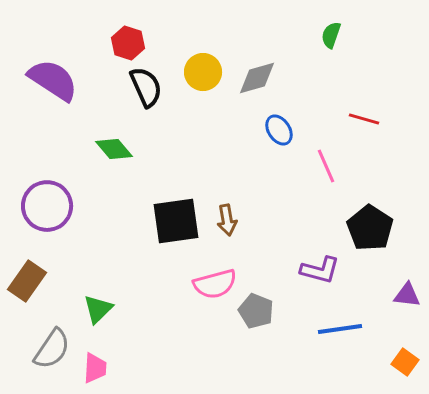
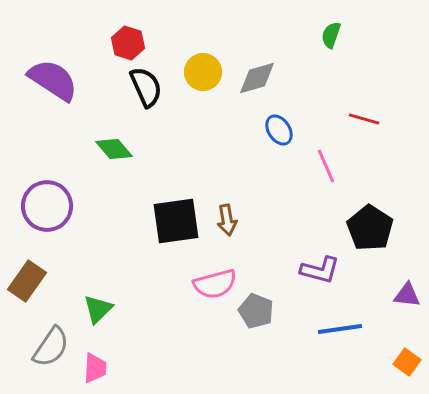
gray semicircle: moved 1 px left, 2 px up
orange square: moved 2 px right
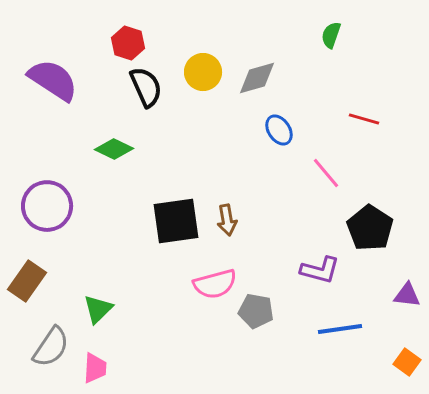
green diamond: rotated 24 degrees counterclockwise
pink line: moved 7 px down; rotated 16 degrees counterclockwise
gray pentagon: rotated 12 degrees counterclockwise
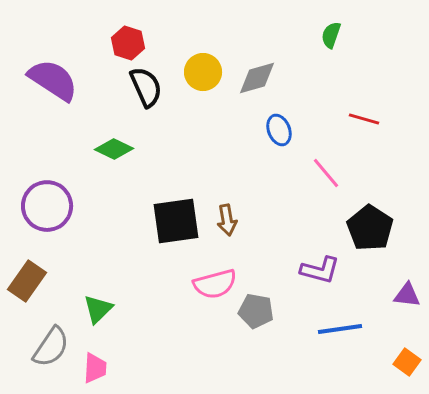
blue ellipse: rotated 12 degrees clockwise
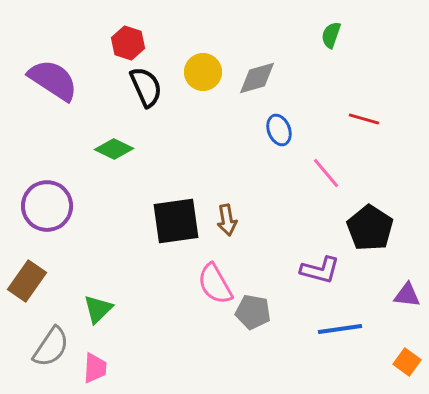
pink semicircle: rotated 75 degrees clockwise
gray pentagon: moved 3 px left, 1 px down
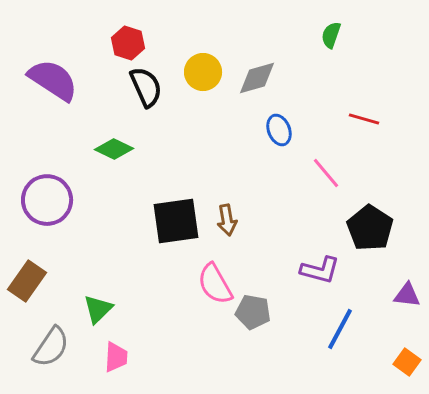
purple circle: moved 6 px up
blue line: rotated 54 degrees counterclockwise
pink trapezoid: moved 21 px right, 11 px up
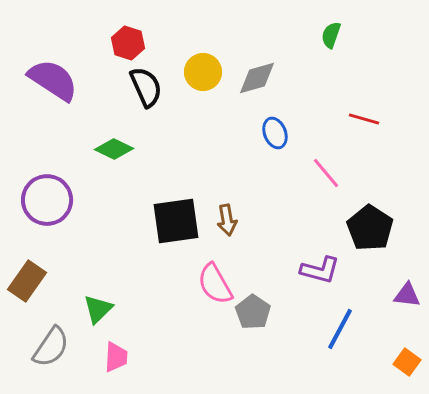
blue ellipse: moved 4 px left, 3 px down
gray pentagon: rotated 24 degrees clockwise
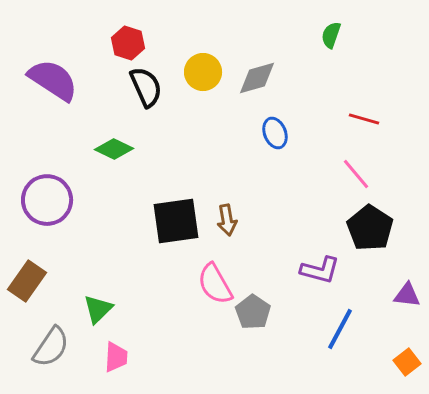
pink line: moved 30 px right, 1 px down
orange square: rotated 16 degrees clockwise
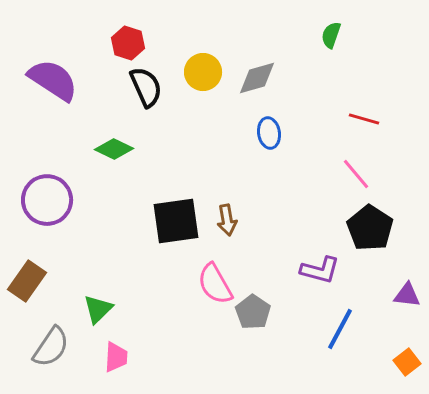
blue ellipse: moved 6 px left; rotated 12 degrees clockwise
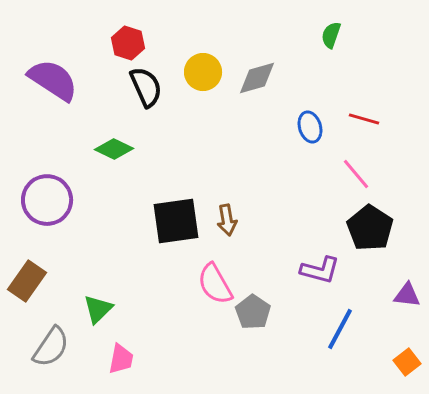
blue ellipse: moved 41 px right, 6 px up; rotated 8 degrees counterclockwise
pink trapezoid: moved 5 px right, 2 px down; rotated 8 degrees clockwise
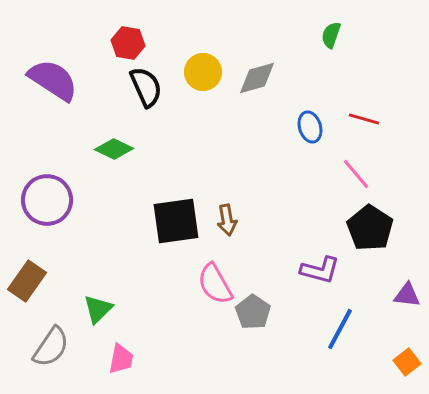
red hexagon: rotated 8 degrees counterclockwise
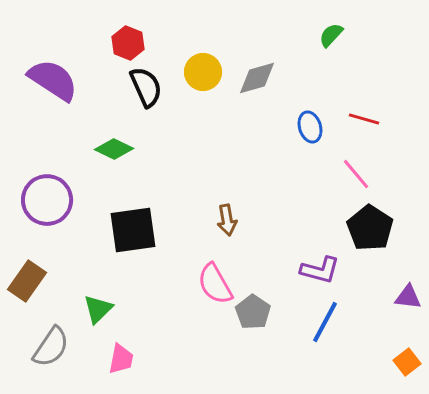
green semicircle: rotated 24 degrees clockwise
red hexagon: rotated 12 degrees clockwise
black square: moved 43 px left, 9 px down
purple triangle: moved 1 px right, 2 px down
blue line: moved 15 px left, 7 px up
